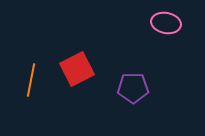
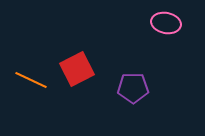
orange line: rotated 76 degrees counterclockwise
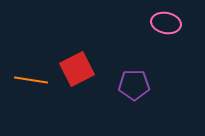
orange line: rotated 16 degrees counterclockwise
purple pentagon: moved 1 px right, 3 px up
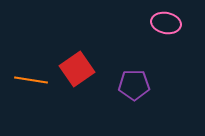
red square: rotated 8 degrees counterclockwise
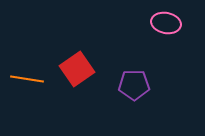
orange line: moved 4 px left, 1 px up
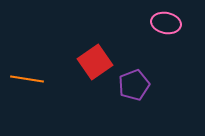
red square: moved 18 px right, 7 px up
purple pentagon: rotated 20 degrees counterclockwise
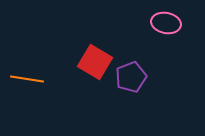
red square: rotated 24 degrees counterclockwise
purple pentagon: moved 3 px left, 8 px up
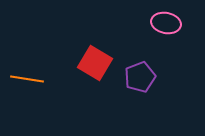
red square: moved 1 px down
purple pentagon: moved 9 px right
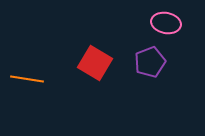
purple pentagon: moved 10 px right, 15 px up
